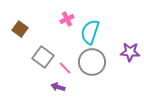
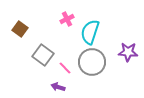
purple star: moved 2 px left
gray square: moved 2 px up
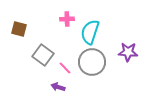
pink cross: rotated 24 degrees clockwise
brown square: moved 1 px left; rotated 21 degrees counterclockwise
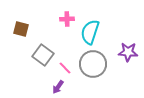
brown square: moved 2 px right
gray circle: moved 1 px right, 2 px down
purple arrow: rotated 72 degrees counterclockwise
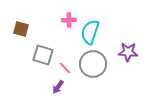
pink cross: moved 2 px right, 1 px down
gray square: rotated 20 degrees counterclockwise
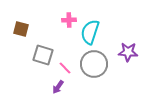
gray circle: moved 1 px right
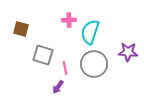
pink line: rotated 32 degrees clockwise
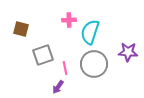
gray square: rotated 35 degrees counterclockwise
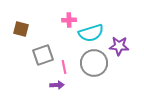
cyan semicircle: moved 1 px right, 1 px down; rotated 125 degrees counterclockwise
purple star: moved 9 px left, 6 px up
gray circle: moved 1 px up
pink line: moved 1 px left, 1 px up
purple arrow: moved 1 px left, 2 px up; rotated 128 degrees counterclockwise
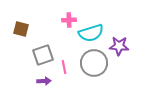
purple arrow: moved 13 px left, 4 px up
